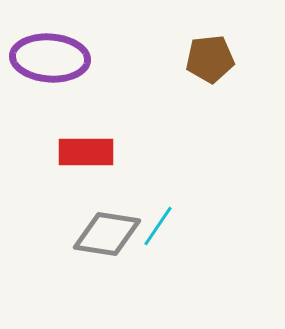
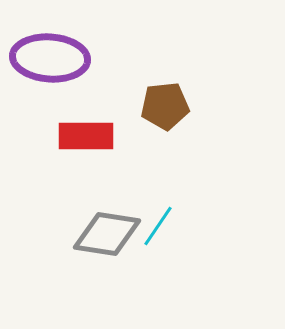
brown pentagon: moved 45 px left, 47 px down
red rectangle: moved 16 px up
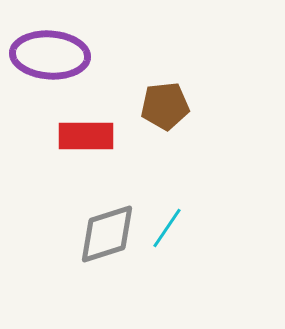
purple ellipse: moved 3 px up
cyan line: moved 9 px right, 2 px down
gray diamond: rotated 26 degrees counterclockwise
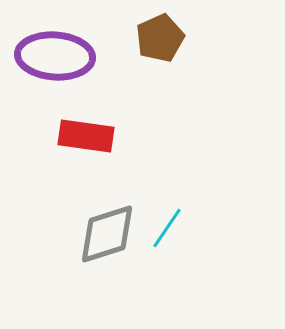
purple ellipse: moved 5 px right, 1 px down
brown pentagon: moved 5 px left, 68 px up; rotated 18 degrees counterclockwise
red rectangle: rotated 8 degrees clockwise
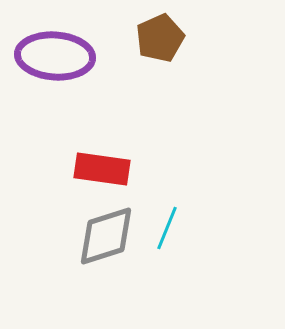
red rectangle: moved 16 px right, 33 px down
cyan line: rotated 12 degrees counterclockwise
gray diamond: moved 1 px left, 2 px down
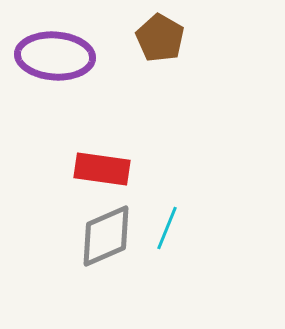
brown pentagon: rotated 18 degrees counterclockwise
gray diamond: rotated 6 degrees counterclockwise
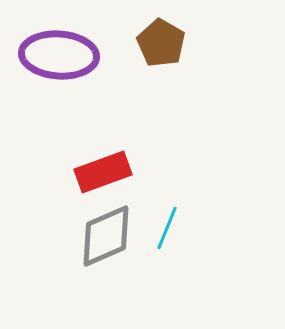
brown pentagon: moved 1 px right, 5 px down
purple ellipse: moved 4 px right, 1 px up
red rectangle: moved 1 px right, 3 px down; rotated 28 degrees counterclockwise
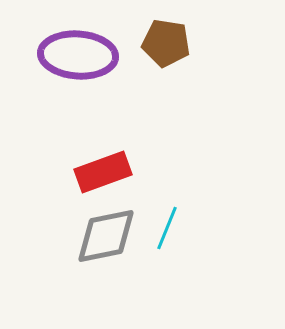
brown pentagon: moved 5 px right; rotated 21 degrees counterclockwise
purple ellipse: moved 19 px right
gray diamond: rotated 12 degrees clockwise
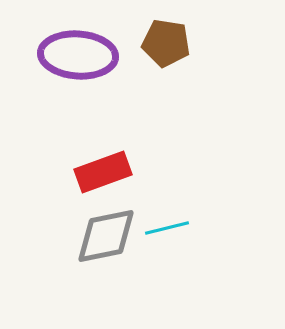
cyan line: rotated 54 degrees clockwise
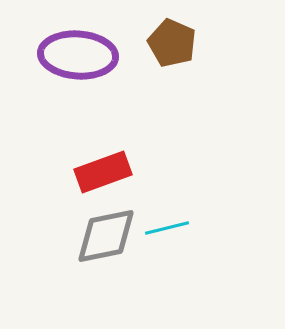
brown pentagon: moved 6 px right; rotated 15 degrees clockwise
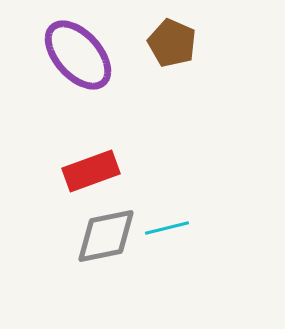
purple ellipse: rotated 44 degrees clockwise
red rectangle: moved 12 px left, 1 px up
